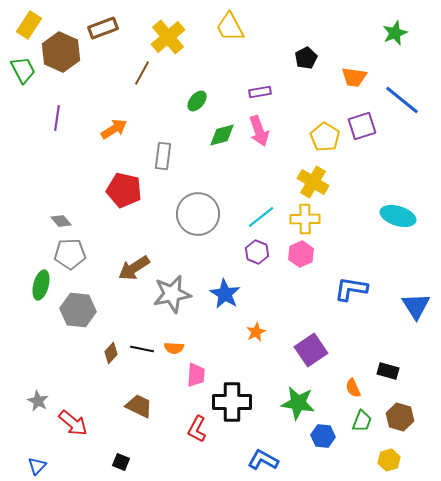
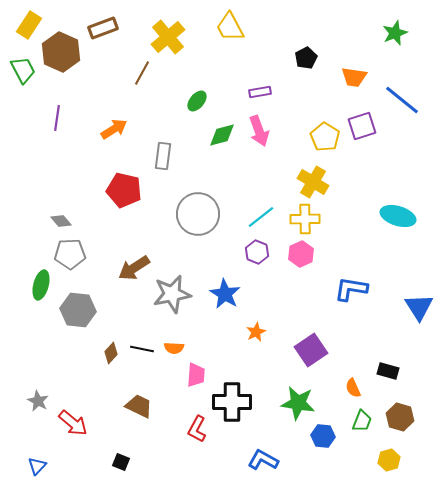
blue triangle at (416, 306): moved 3 px right, 1 px down
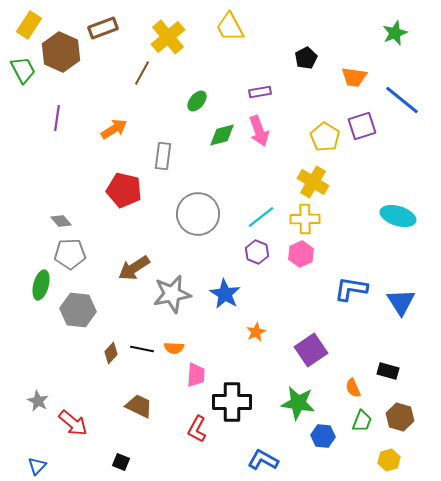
blue triangle at (419, 307): moved 18 px left, 5 px up
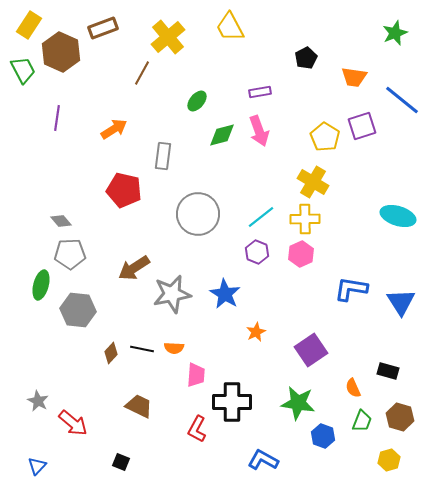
blue hexagon at (323, 436): rotated 15 degrees clockwise
